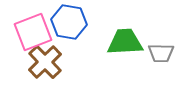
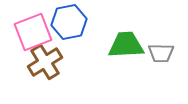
blue hexagon: rotated 20 degrees counterclockwise
green trapezoid: moved 1 px right, 3 px down
brown cross: rotated 12 degrees clockwise
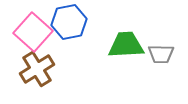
pink square: rotated 27 degrees counterclockwise
gray trapezoid: moved 1 px down
brown cross: moved 8 px left, 7 px down
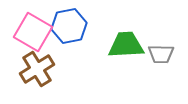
blue hexagon: moved 4 px down
pink square: rotated 12 degrees counterclockwise
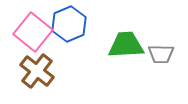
blue hexagon: moved 2 px up; rotated 12 degrees counterclockwise
pink square: rotated 9 degrees clockwise
brown cross: moved 2 px down; rotated 20 degrees counterclockwise
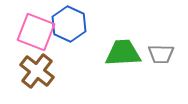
blue hexagon: rotated 12 degrees counterclockwise
pink square: moved 3 px right; rotated 18 degrees counterclockwise
green trapezoid: moved 3 px left, 8 px down
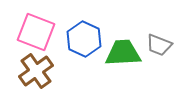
blue hexagon: moved 15 px right, 15 px down
gray trapezoid: moved 2 px left, 9 px up; rotated 20 degrees clockwise
brown cross: moved 1 px left; rotated 16 degrees clockwise
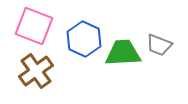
pink square: moved 2 px left, 6 px up
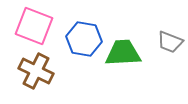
blue hexagon: rotated 16 degrees counterclockwise
gray trapezoid: moved 11 px right, 3 px up
brown cross: rotated 28 degrees counterclockwise
